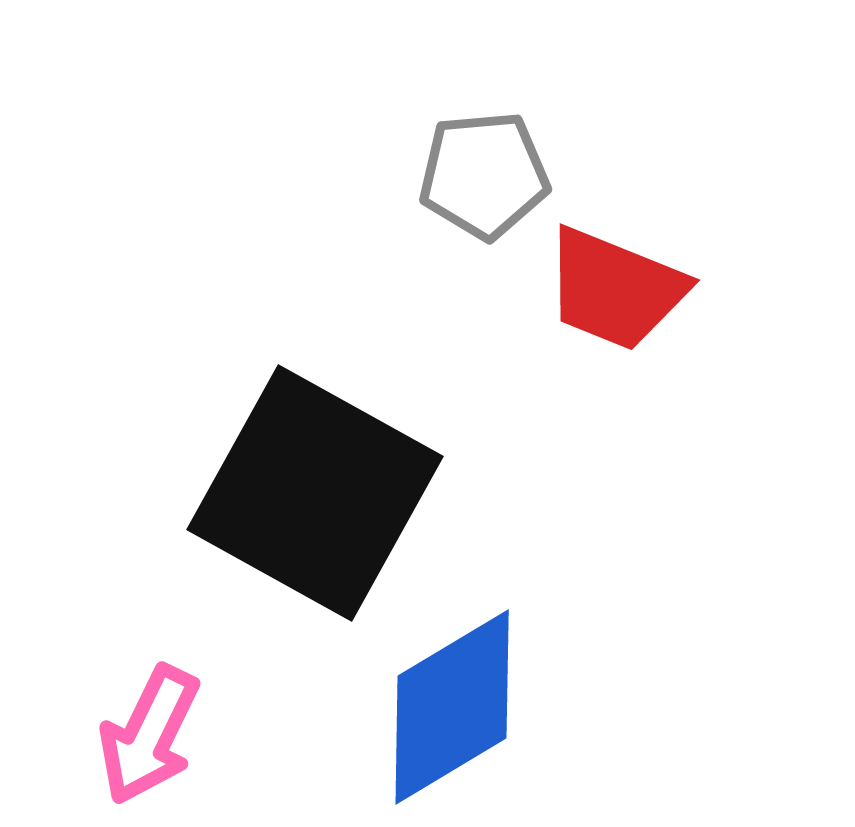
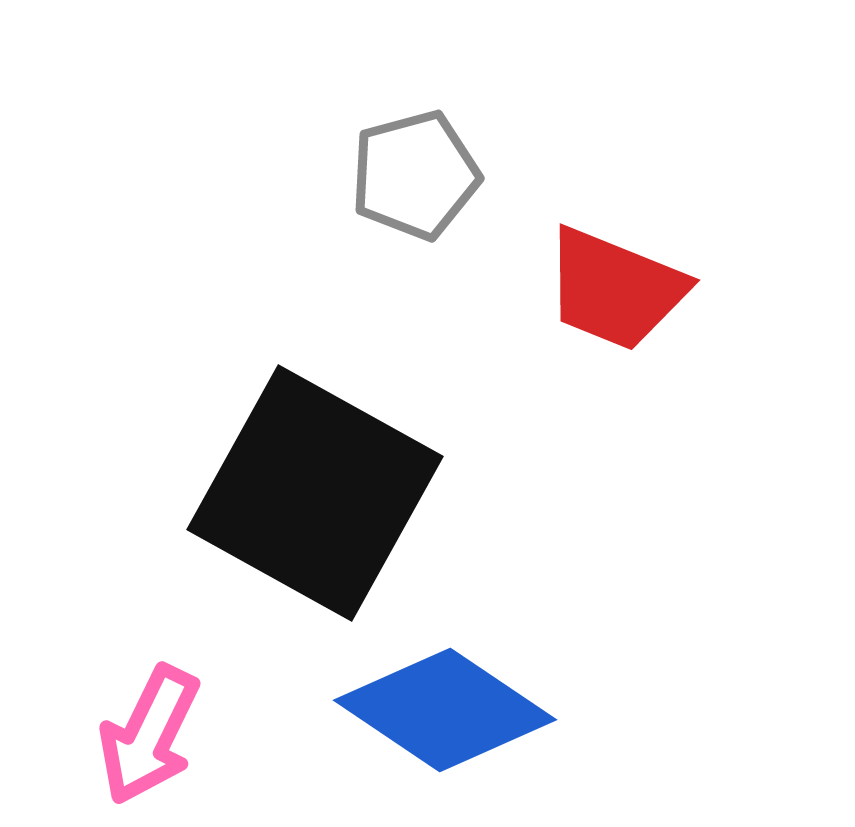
gray pentagon: moved 69 px left; rotated 10 degrees counterclockwise
blue diamond: moved 7 px left, 3 px down; rotated 65 degrees clockwise
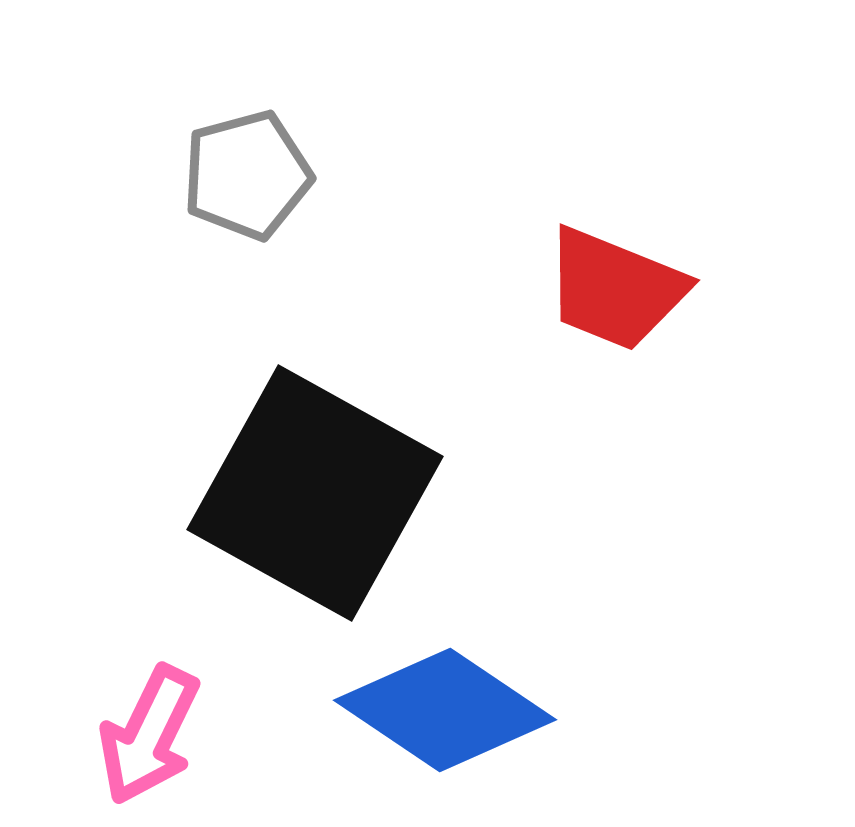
gray pentagon: moved 168 px left
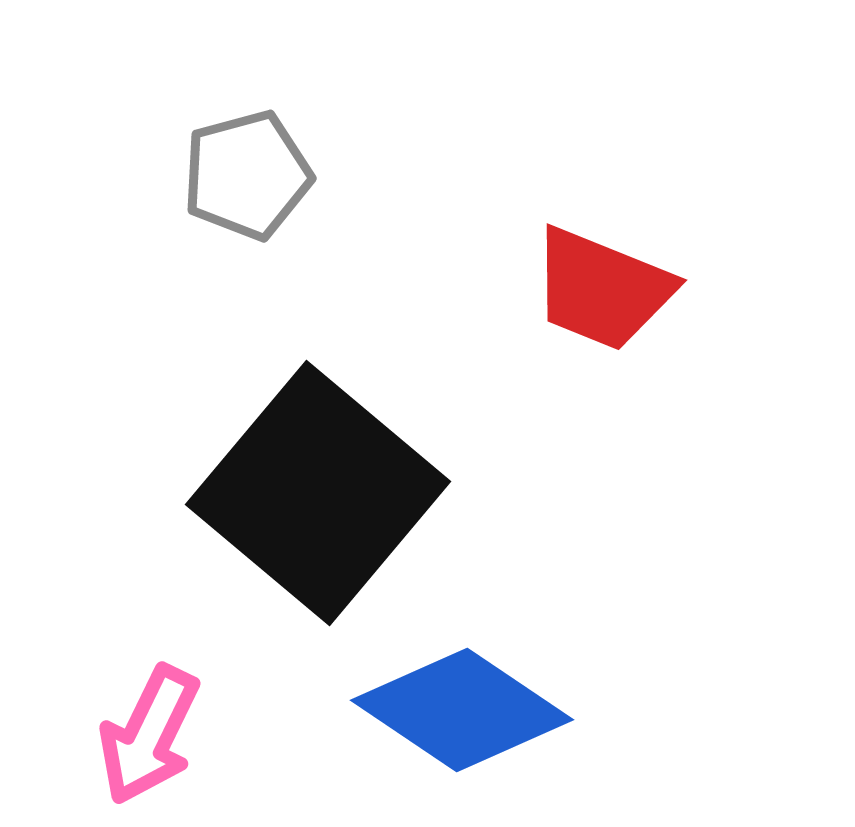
red trapezoid: moved 13 px left
black square: moved 3 px right; rotated 11 degrees clockwise
blue diamond: moved 17 px right
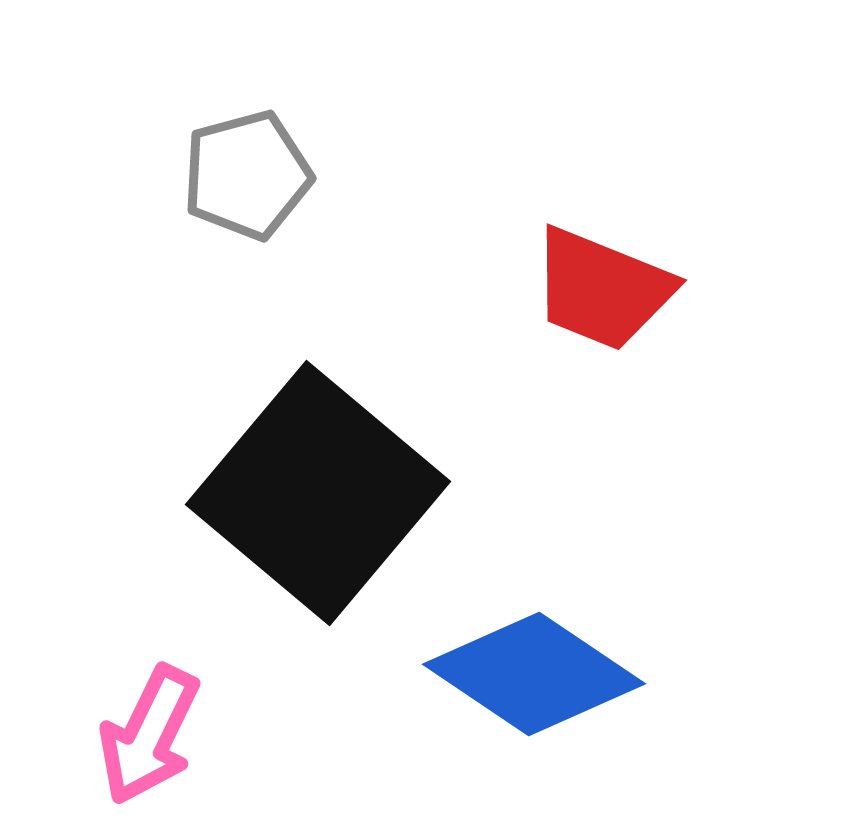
blue diamond: moved 72 px right, 36 px up
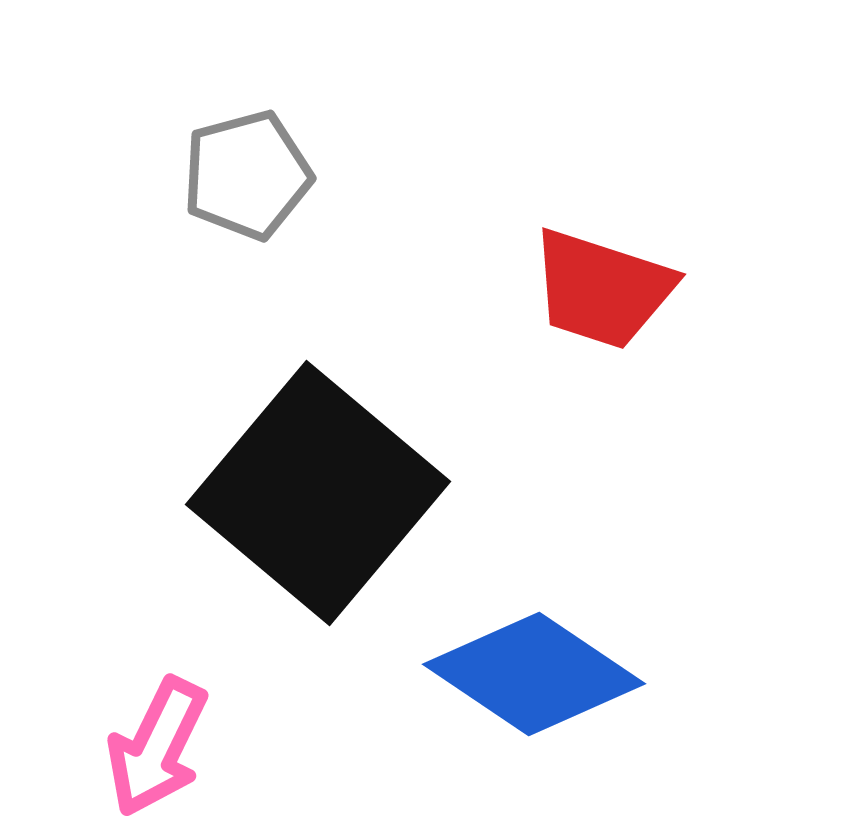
red trapezoid: rotated 4 degrees counterclockwise
pink arrow: moved 8 px right, 12 px down
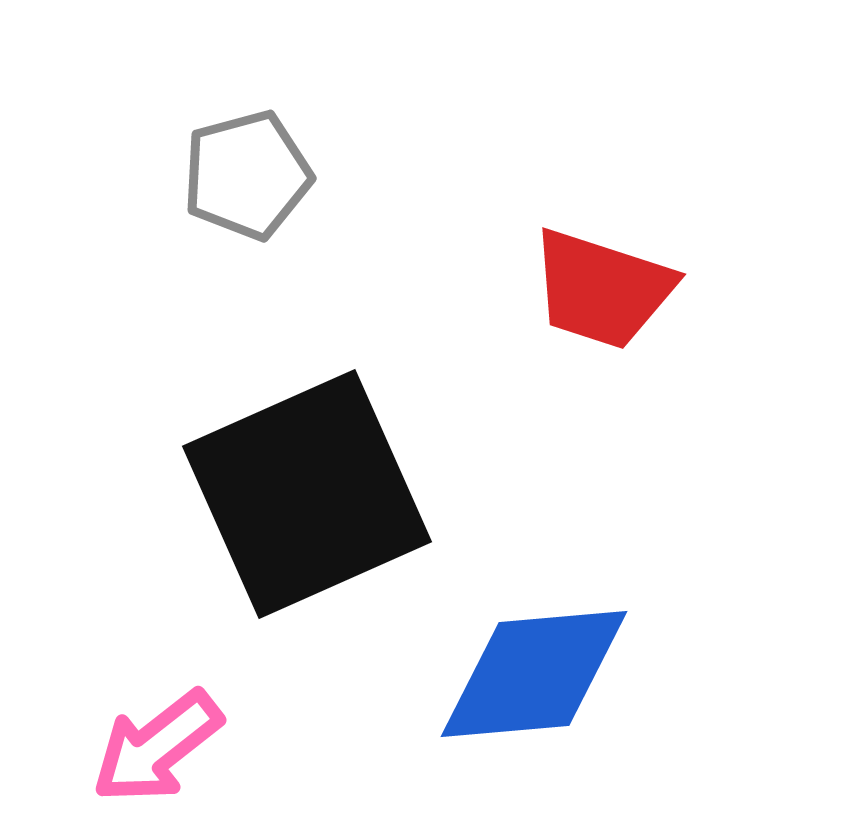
black square: moved 11 px left, 1 px down; rotated 26 degrees clockwise
blue diamond: rotated 39 degrees counterclockwise
pink arrow: rotated 26 degrees clockwise
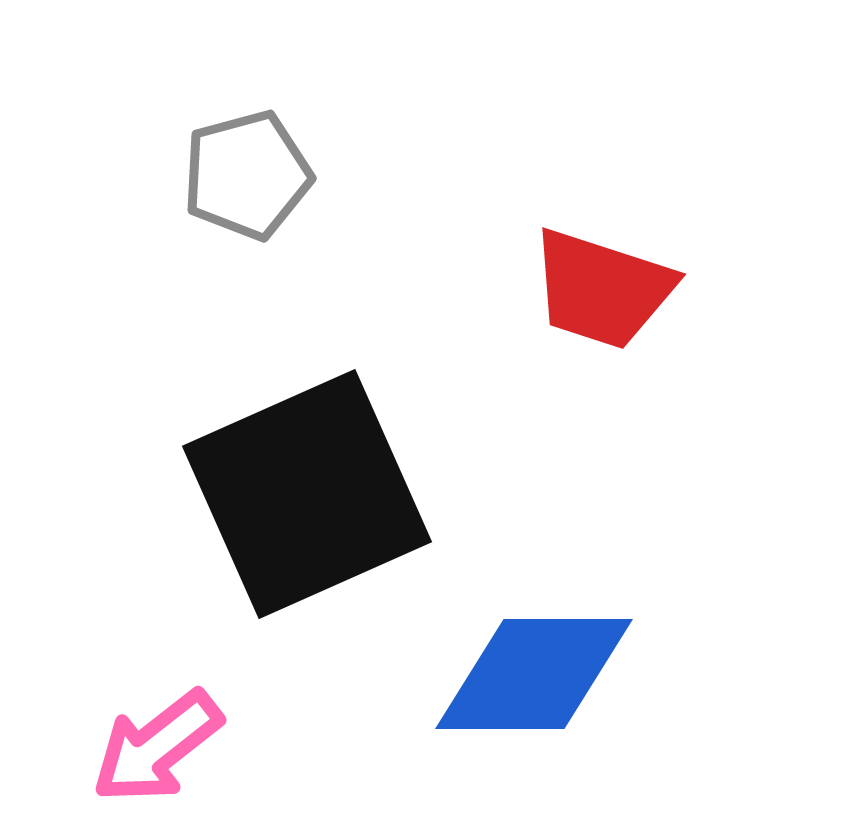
blue diamond: rotated 5 degrees clockwise
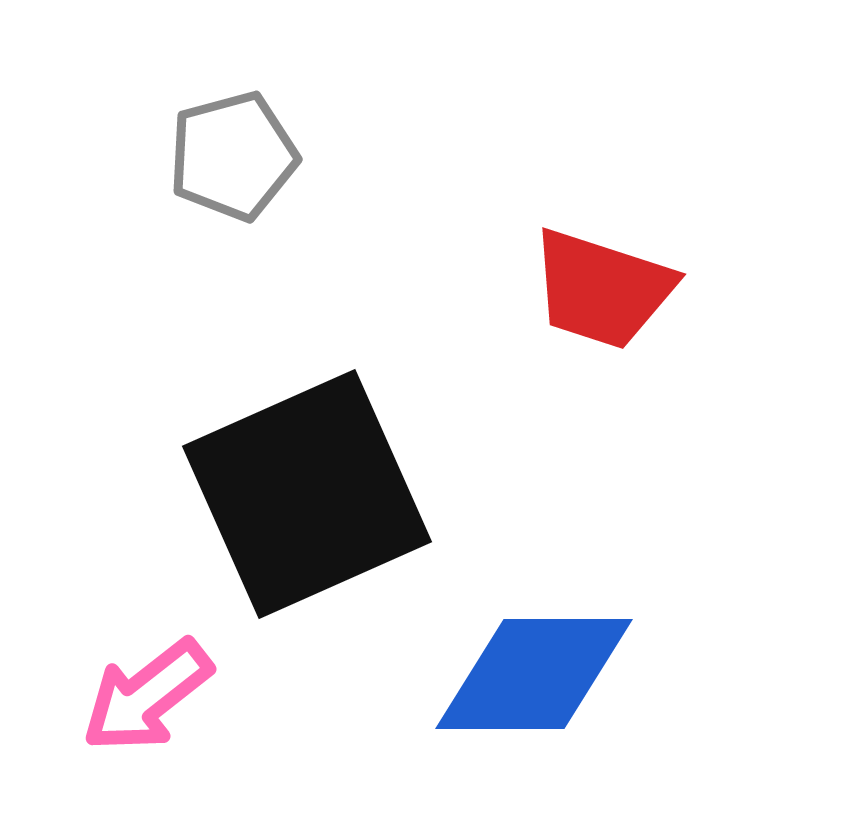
gray pentagon: moved 14 px left, 19 px up
pink arrow: moved 10 px left, 51 px up
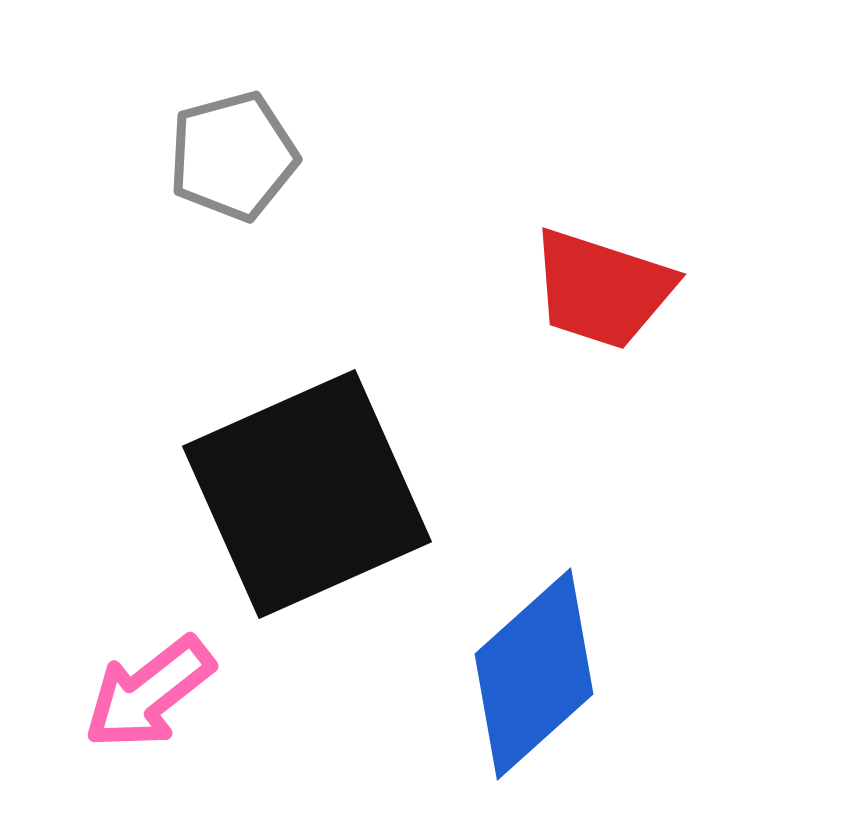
blue diamond: rotated 42 degrees counterclockwise
pink arrow: moved 2 px right, 3 px up
